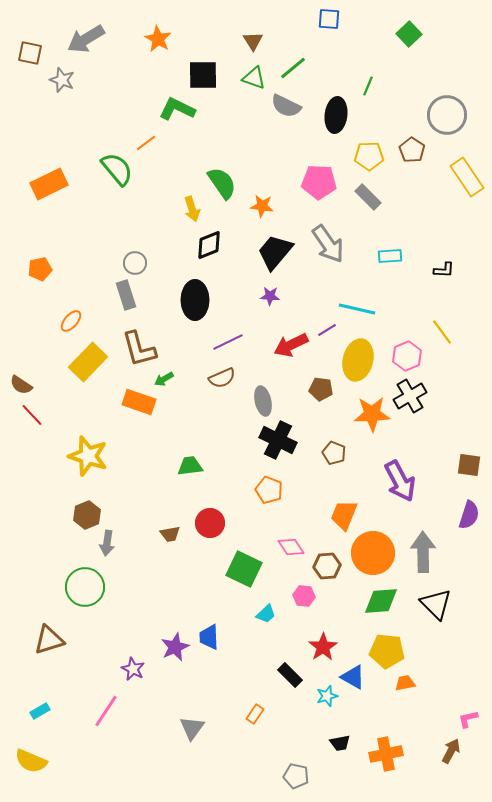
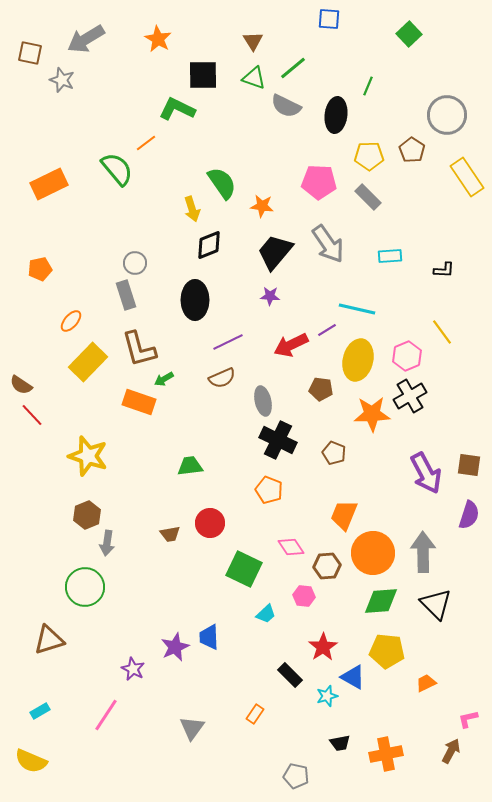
purple arrow at (400, 481): moved 26 px right, 8 px up
orange trapezoid at (405, 683): moved 21 px right; rotated 15 degrees counterclockwise
pink line at (106, 711): moved 4 px down
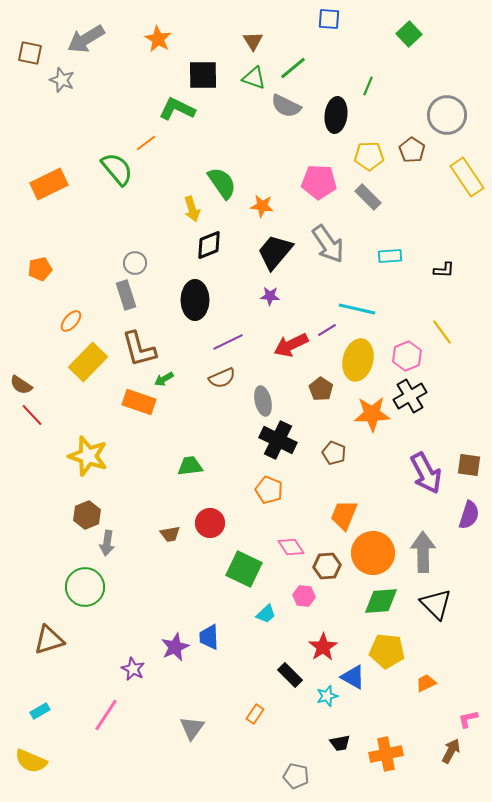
brown pentagon at (321, 389): rotated 25 degrees clockwise
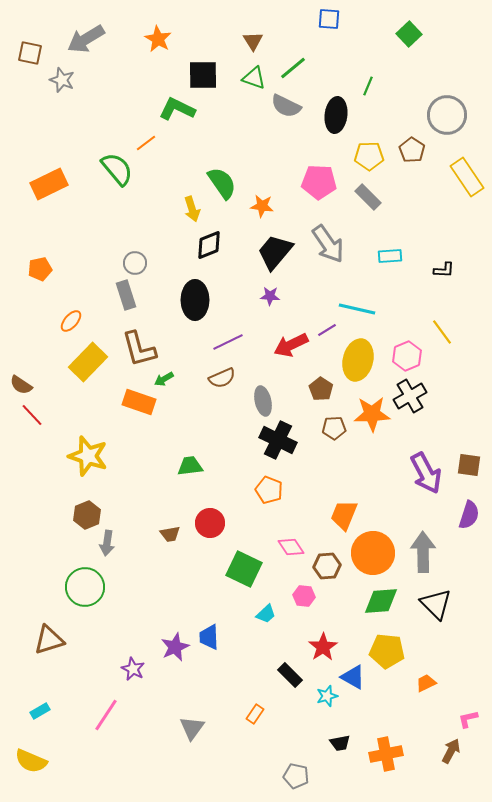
brown pentagon at (334, 453): moved 25 px up; rotated 25 degrees counterclockwise
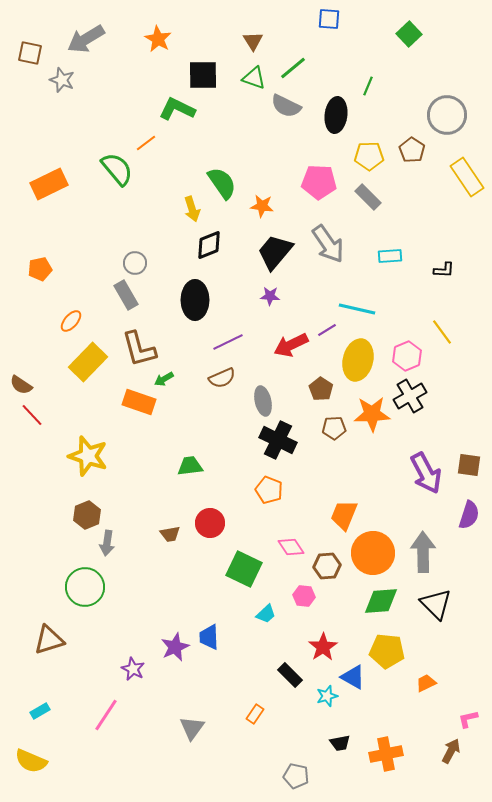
gray rectangle at (126, 295): rotated 12 degrees counterclockwise
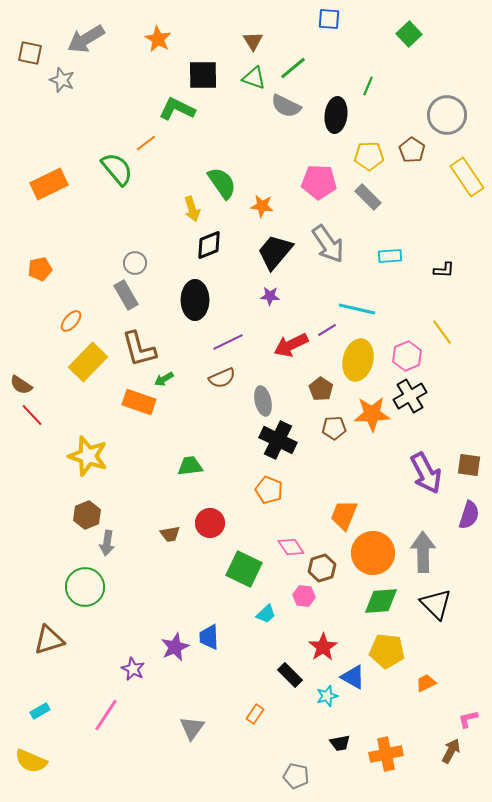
brown hexagon at (327, 566): moved 5 px left, 2 px down; rotated 12 degrees counterclockwise
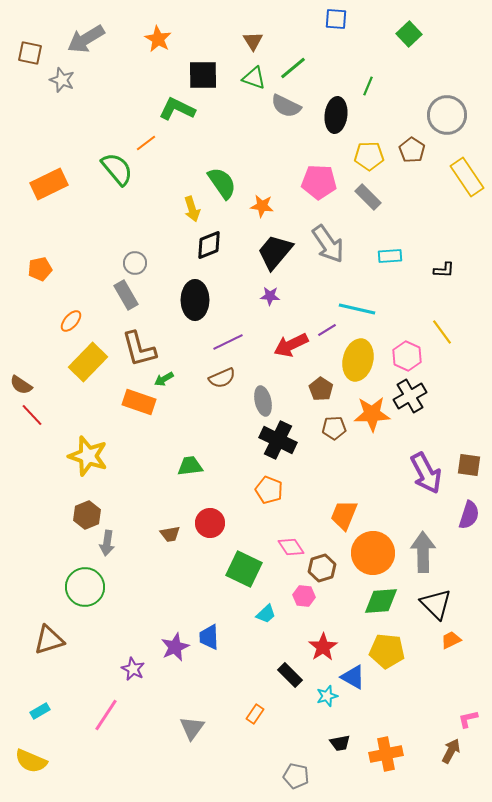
blue square at (329, 19): moved 7 px right
pink hexagon at (407, 356): rotated 12 degrees counterclockwise
orange trapezoid at (426, 683): moved 25 px right, 43 px up
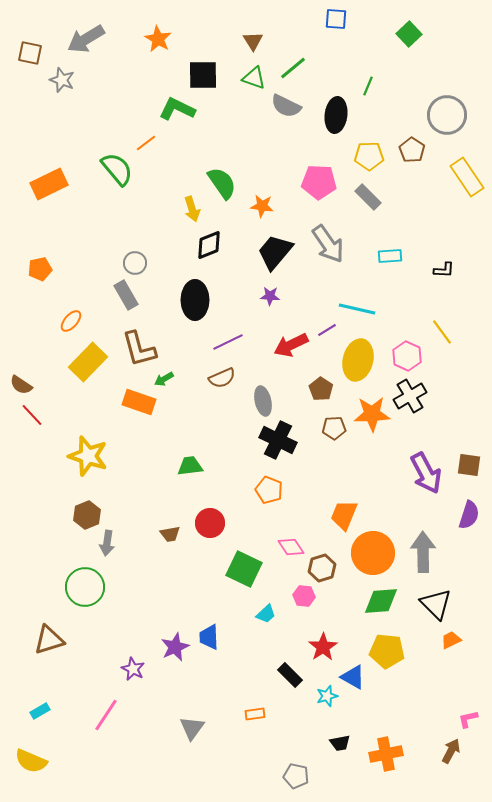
orange rectangle at (255, 714): rotated 48 degrees clockwise
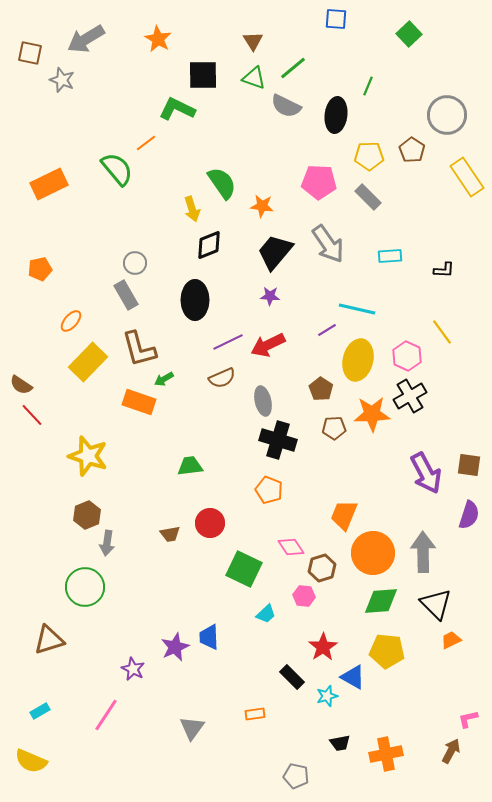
red arrow at (291, 345): moved 23 px left
black cross at (278, 440): rotated 9 degrees counterclockwise
black rectangle at (290, 675): moved 2 px right, 2 px down
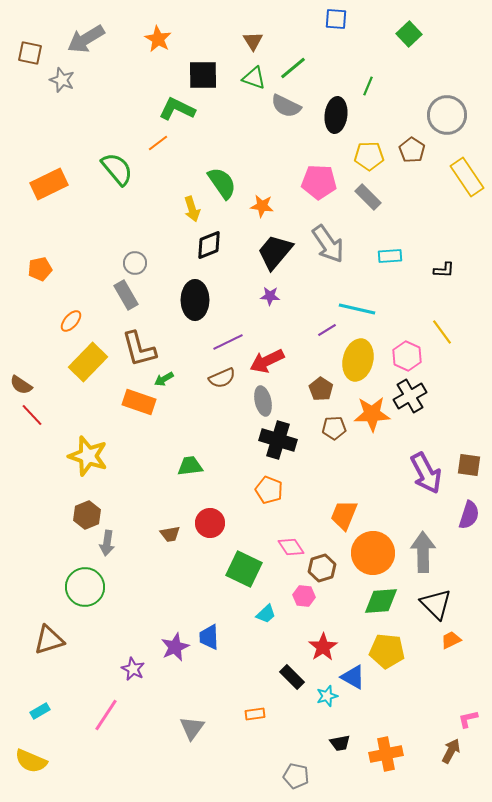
orange line at (146, 143): moved 12 px right
red arrow at (268, 345): moved 1 px left, 16 px down
